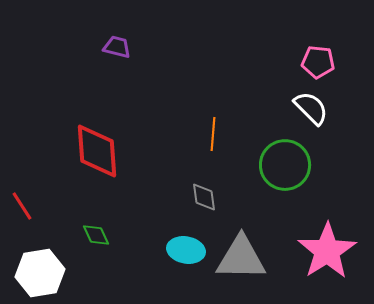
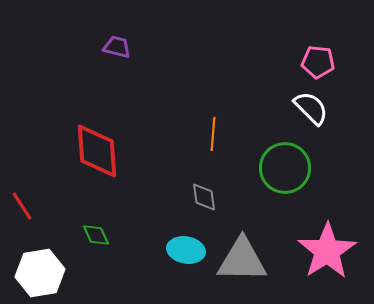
green circle: moved 3 px down
gray triangle: moved 1 px right, 2 px down
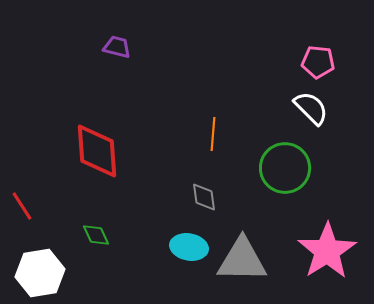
cyan ellipse: moved 3 px right, 3 px up
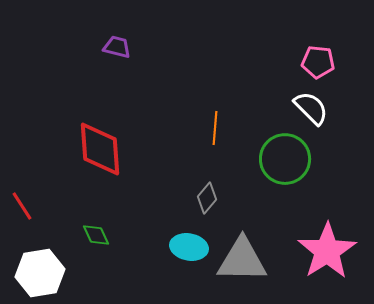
orange line: moved 2 px right, 6 px up
red diamond: moved 3 px right, 2 px up
green circle: moved 9 px up
gray diamond: moved 3 px right, 1 px down; rotated 48 degrees clockwise
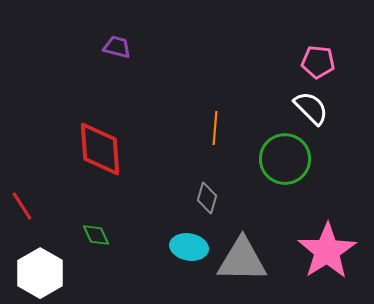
gray diamond: rotated 24 degrees counterclockwise
white hexagon: rotated 21 degrees counterclockwise
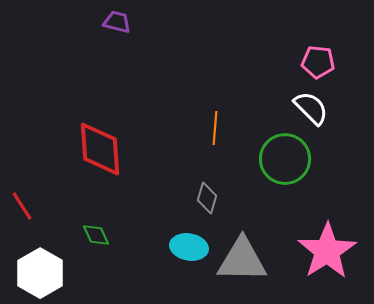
purple trapezoid: moved 25 px up
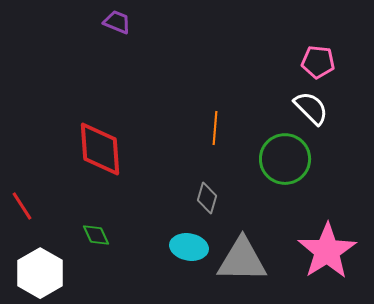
purple trapezoid: rotated 8 degrees clockwise
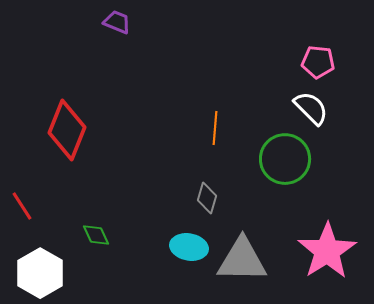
red diamond: moved 33 px left, 19 px up; rotated 26 degrees clockwise
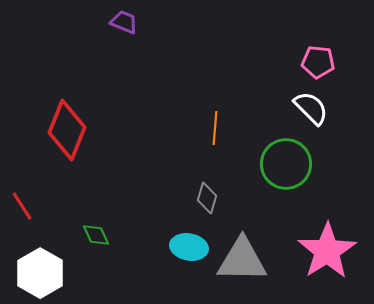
purple trapezoid: moved 7 px right
green circle: moved 1 px right, 5 px down
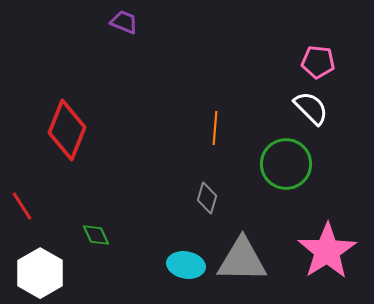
cyan ellipse: moved 3 px left, 18 px down
